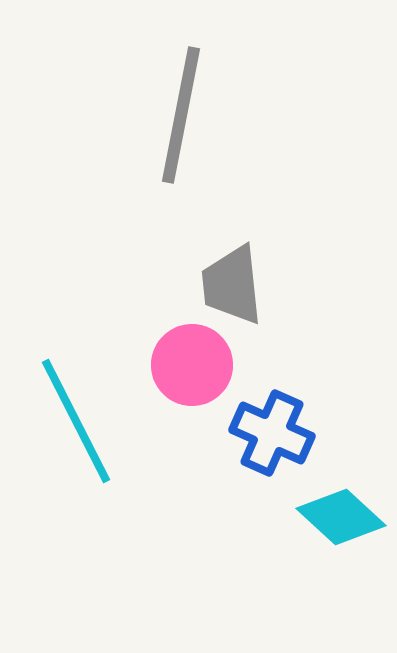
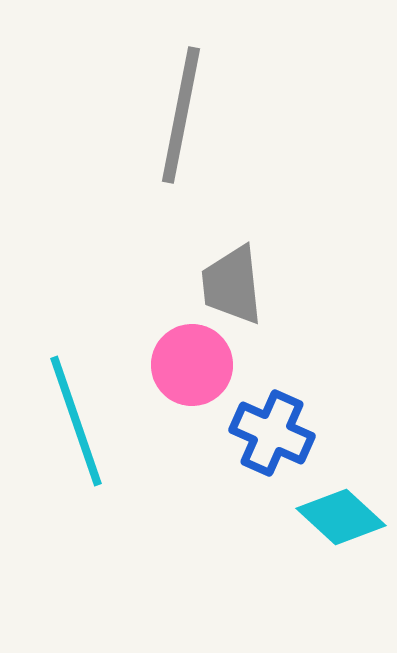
cyan line: rotated 8 degrees clockwise
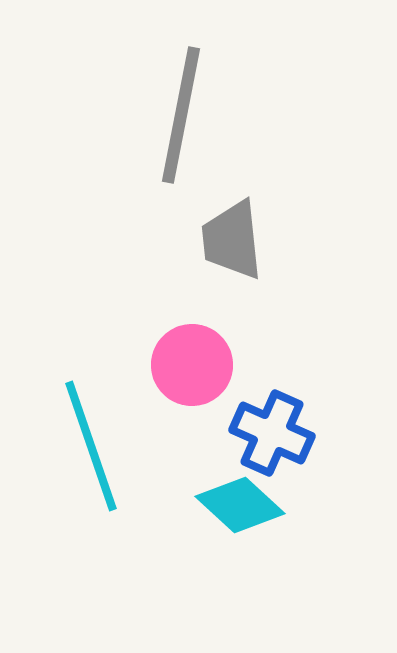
gray trapezoid: moved 45 px up
cyan line: moved 15 px right, 25 px down
cyan diamond: moved 101 px left, 12 px up
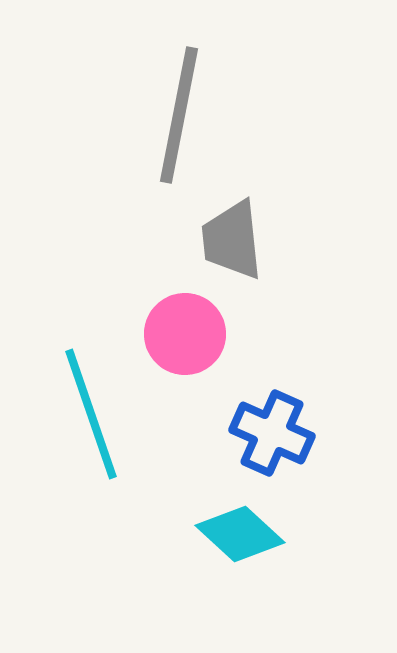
gray line: moved 2 px left
pink circle: moved 7 px left, 31 px up
cyan line: moved 32 px up
cyan diamond: moved 29 px down
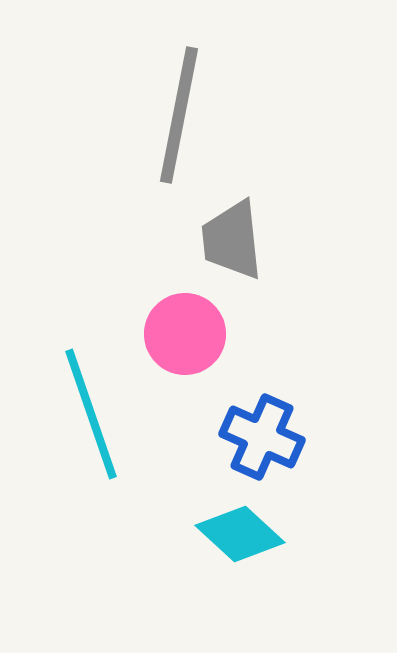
blue cross: moved 10 px left, 4 px down
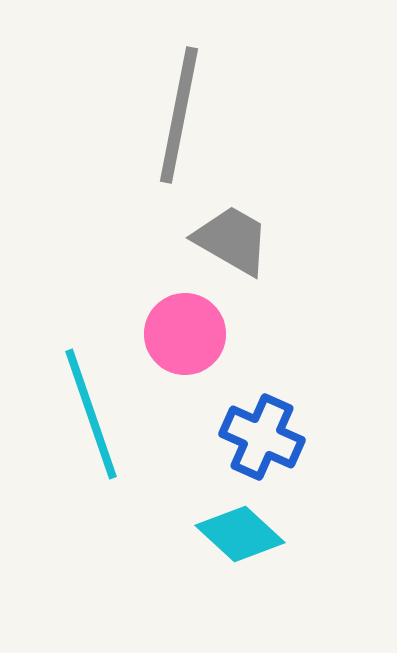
gray trapezoid: rotated 126 degrees clockwise
